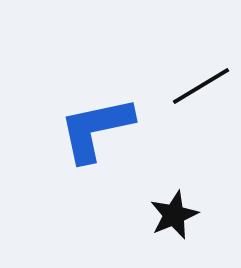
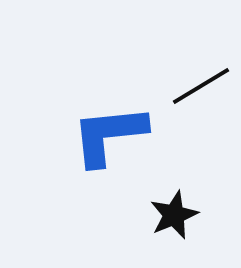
blue L-shape: moved 13 px right, 6 px down; rotated 6 degrees clockwise
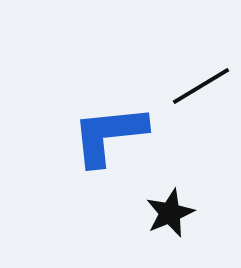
black star: moved 4 px left, 2 px up
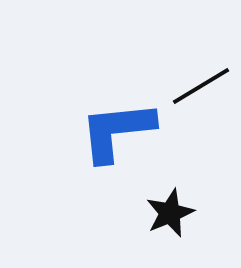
blue L-shape: moved 8 px right, 4 px up
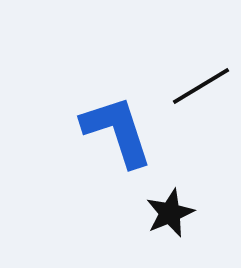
blue L-shape: rotated 78 degrees clockwise
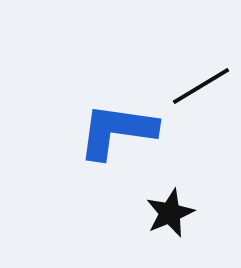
blue L-shape: rotated 64 degrees counterclockwise
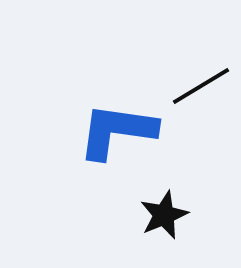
black star: moved 6 px left, 2 px down
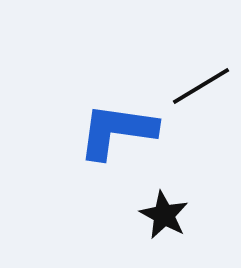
black star: rotated 21 degrees counterclockwise
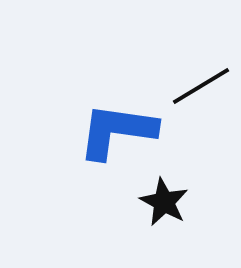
black star: moved 13 px up
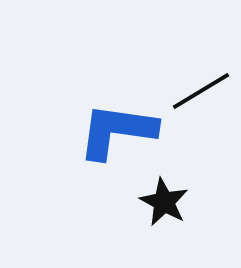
black line: moved 5 px down
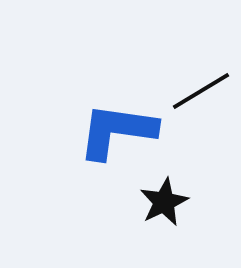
black star: rotated 18 degrees clockwise
